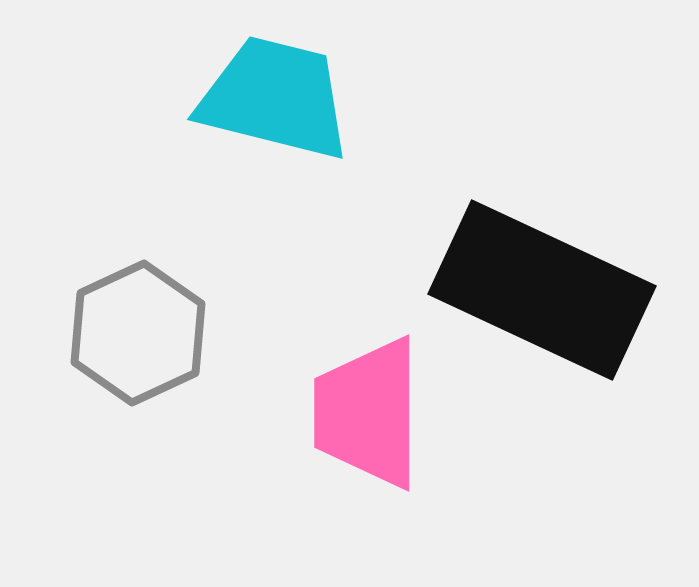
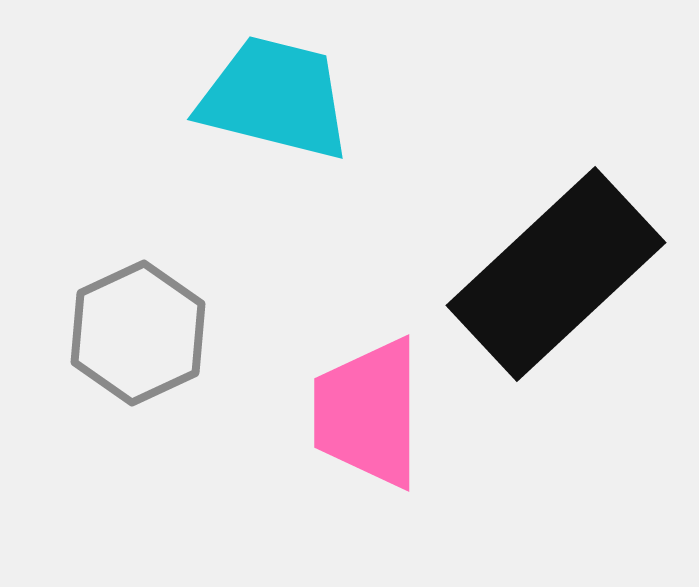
black rectangle: moved 14 px right, 16 px up; rotated 68 degrees counterclockwise
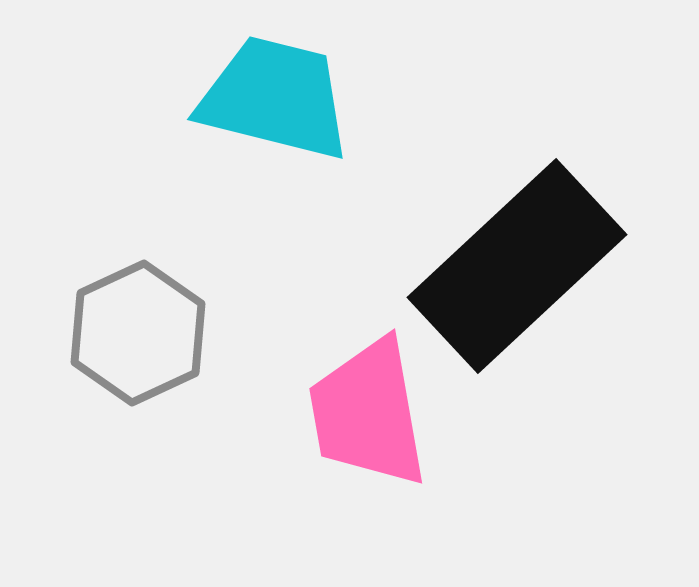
black rectangle: moved 39 px left, 8 px up
pink trapezoid: rotated 10 degrees counterclockwise
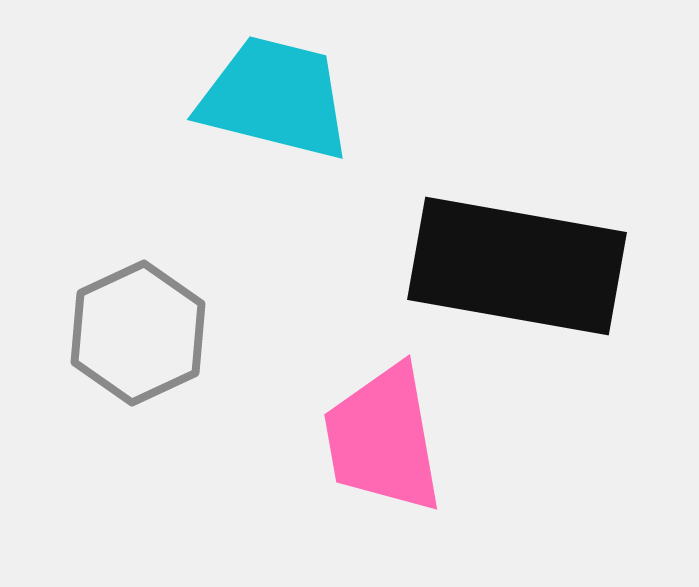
black rectangle: rotated 53 degrees clockwise
pink trapezoid: moved 15 px right, 26 px down
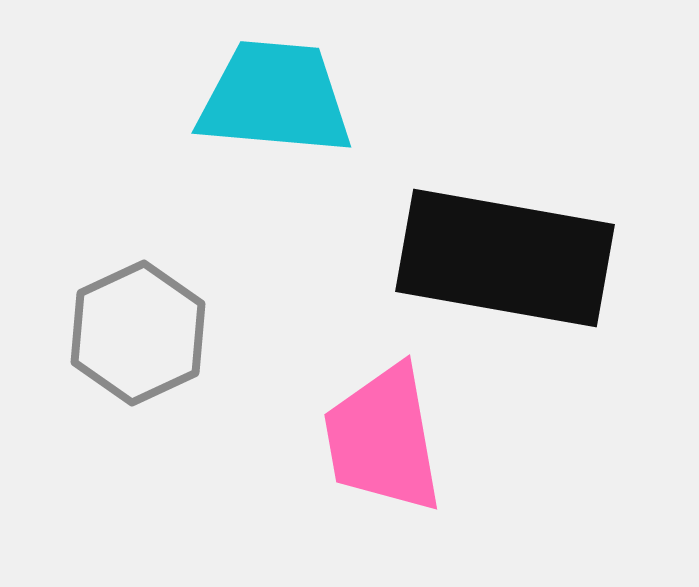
cyan trapezoid: rotated 9 degrees counterclockwise
black rectangle: moved 12 px left, 8 px up
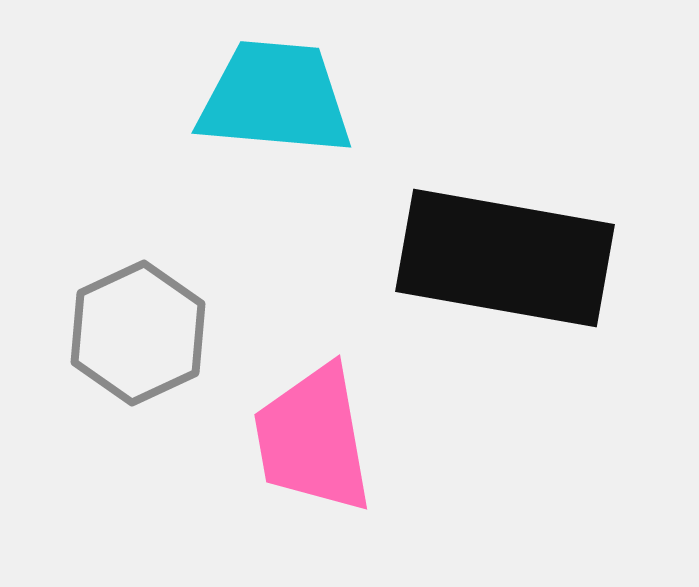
pink trapezoid: moved 70 px left
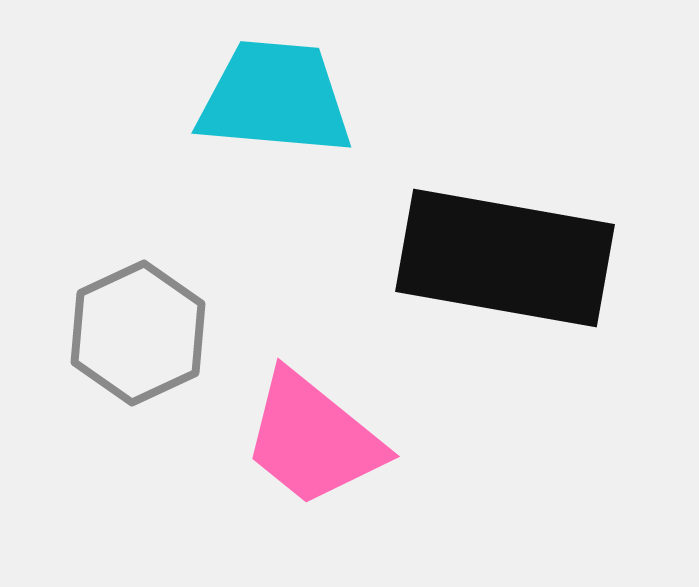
pink trapezoid: rotated 41 degrees counterclockwise
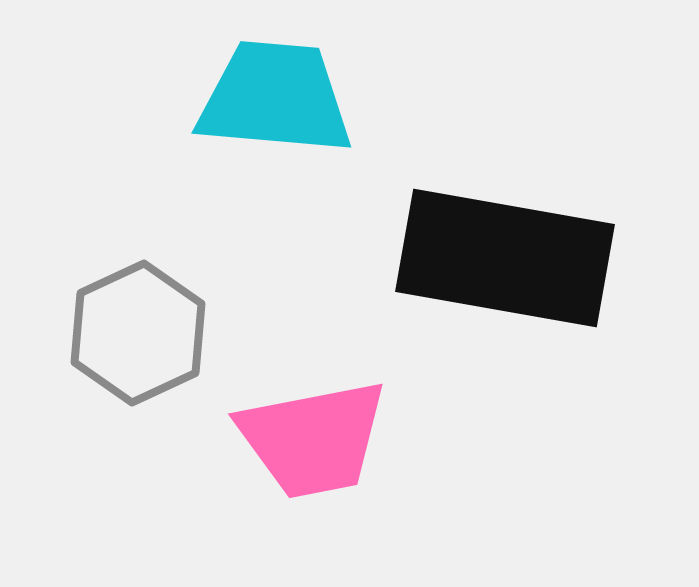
pink trapezoid: rotated 50 degrees counterclockwise
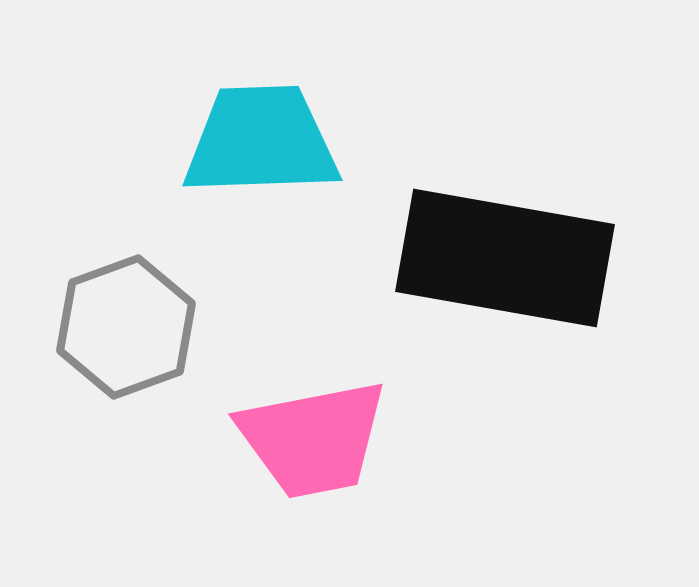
cyan trapezoid: moved 14 px left, 43 px down; rotated 7 degrees counterclockwise
gray hexagon: moved 12 px left, 6 px up; rotated 5 degrees clockwise
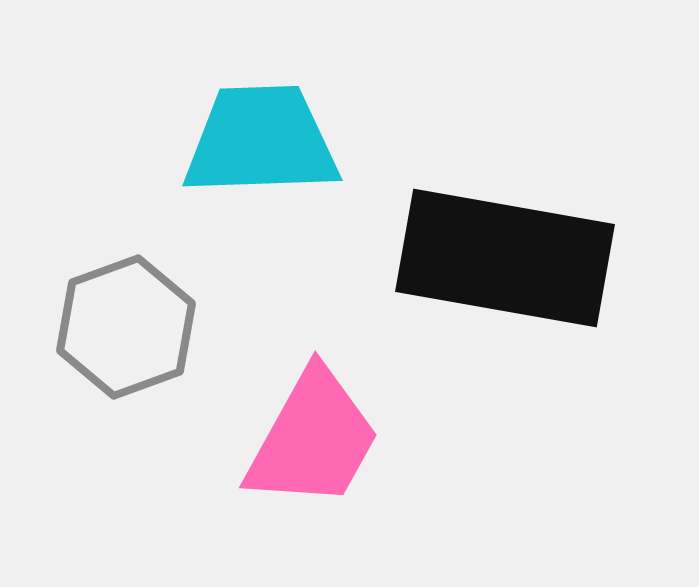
pink trapezoid: rotated 50 degrees counterclockwise
